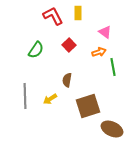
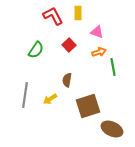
pink triangle: moved 8 px left; rotated 16 degrees counterclockwise
gray line: moved 1 px up; rotated 10 degrees clockwise
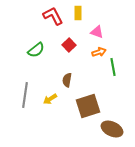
green semicircle: rotated 18 degrees clockwise
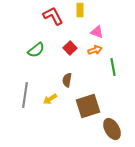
yellow rectangle: moved 2 px right, 3 px up
red square: moved 1 px right, 3 px down
orange arrow: moved 4 px left, 2 px up
brown ellipse: rotated 35 degrees clockwise
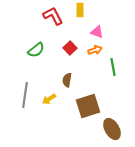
yellow arrow: moved 1 px left
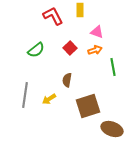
brown ellipse: rotated 40 degrees counterclockwise
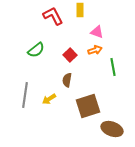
red square: moved 7 px down
